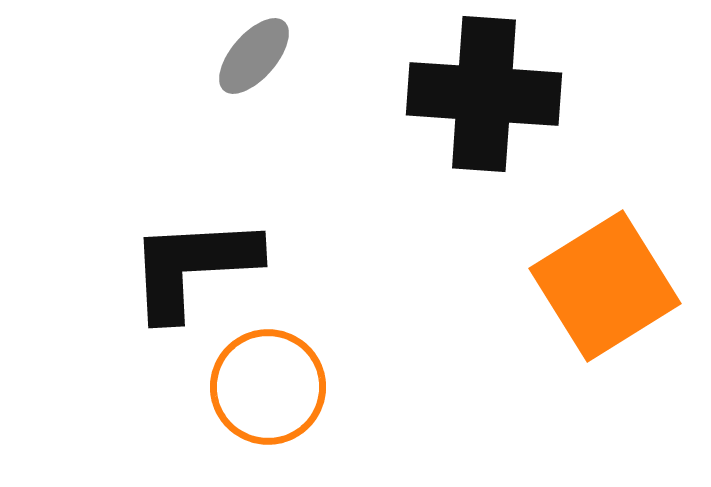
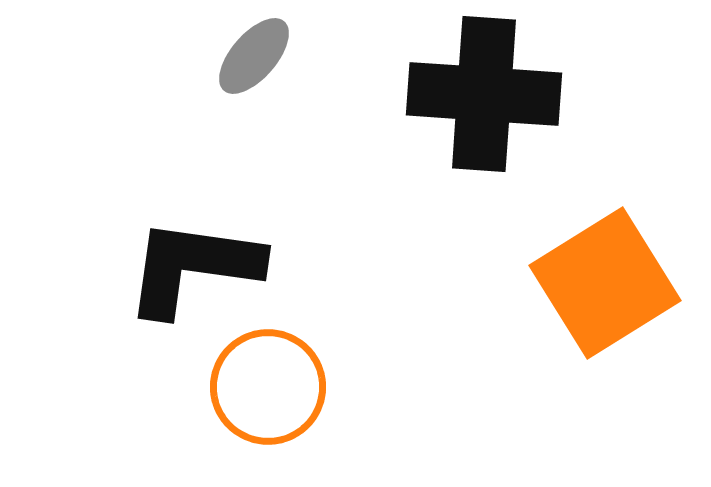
black L-shape: rotated 11 degrees clockwise
orange square: moved 3 px up
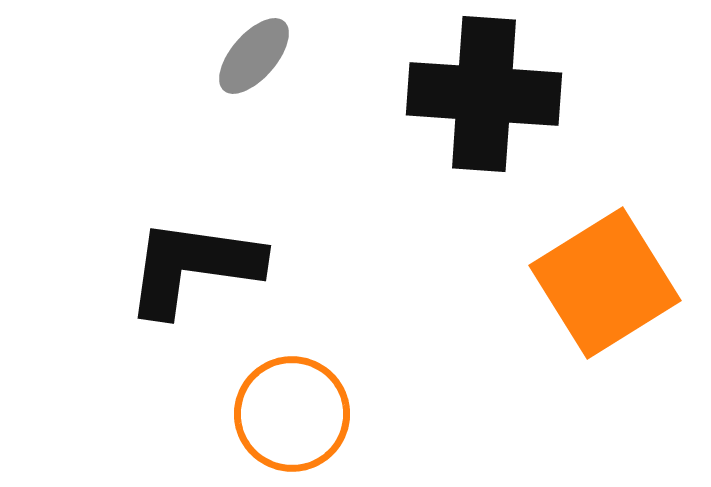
orange circle: moved 24 px right, 27 px down
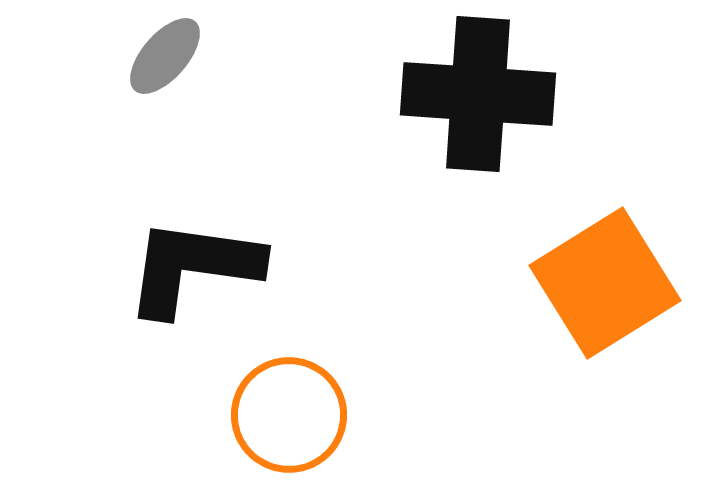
gray ellipse: moved 89 px left
black cross: moved 6 px left
orange circle: moved 3 px left, 1 px down
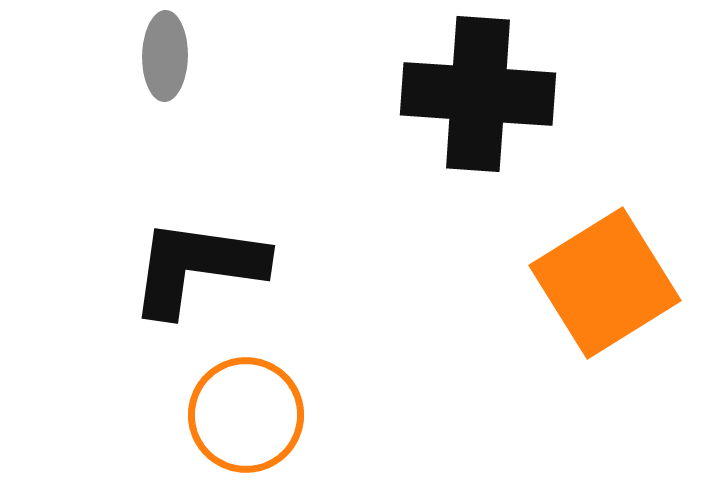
gray ellipse: rotated 40 degrees counterclockwise
black L-shape: moved 4 px right
orange circle: moved 43 px left
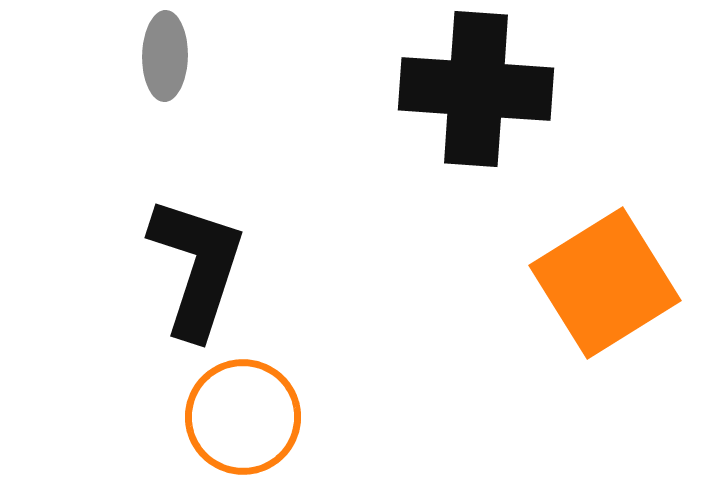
black cross: moved 2 px left, 5 px up
black L-shape: rotated 100 degrees clockwise
orange circle: moved 3 px left, 2 px down
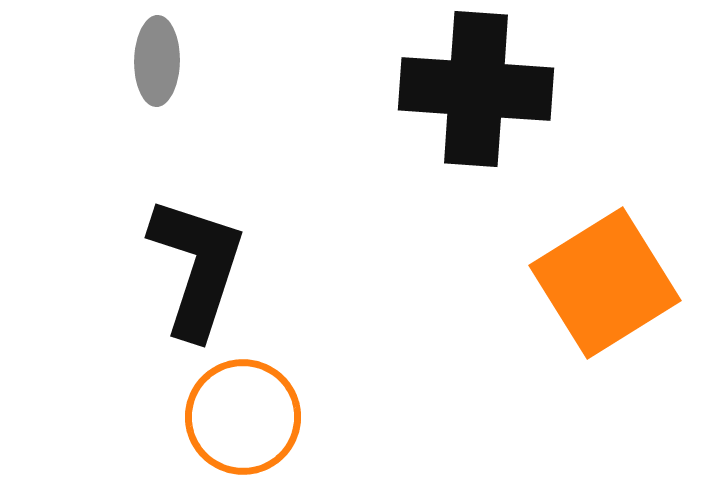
gray ellipse: moved 8 px left, 5 px down
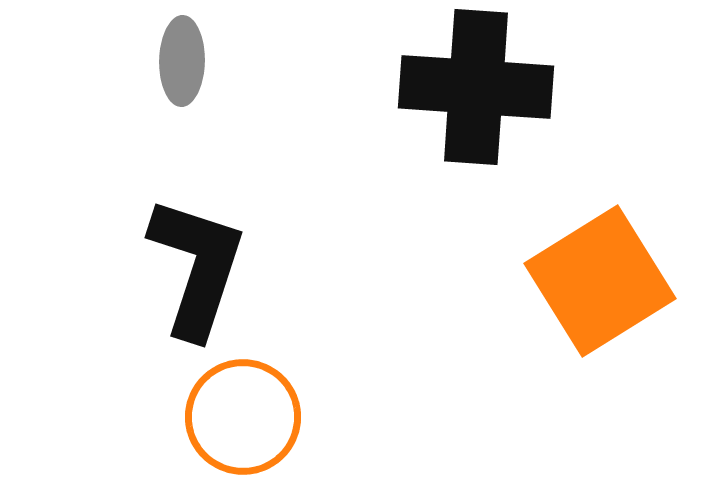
gray ellipse: moved 25 px right
black cross: moved 2 px up
orange square: moved 5 px left, 2 px up
